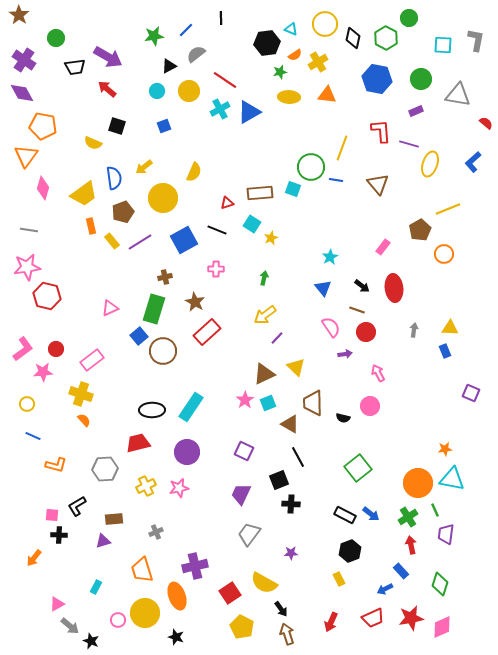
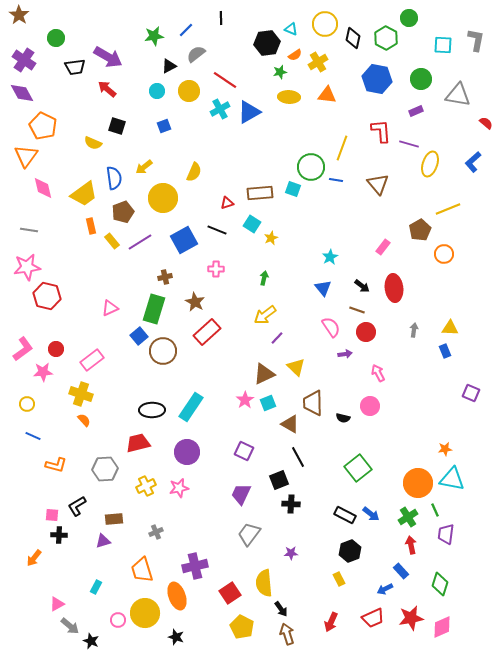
orange pentagon at (43, 126): rotated 16 degrees clockwise
pink diamond at (43, 188): rotated 30 degrees counterclockwise
yellow semicircle at (264, 583): rotated 56 degrees clockwise
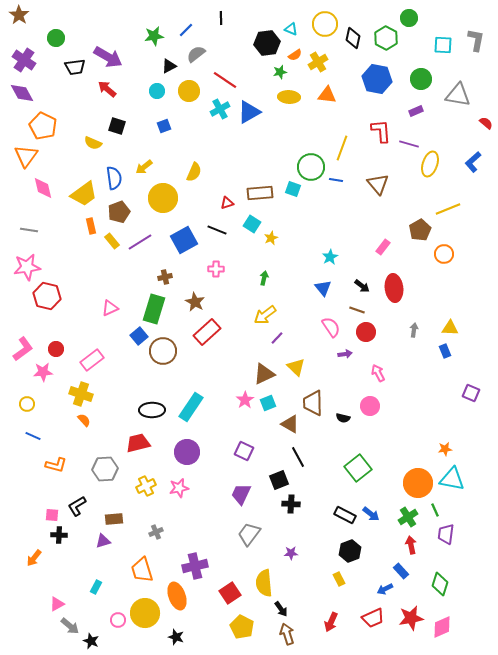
brown pentagon at (123, 212): moved 4 px left
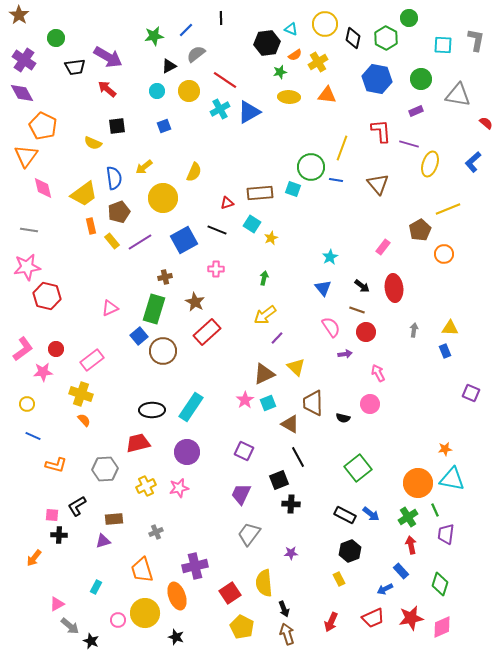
black square at (117, 126): rotated 24 degrees counterclockwise
pink circle at (370, 406): moved 2 px up
black arrow at (281, 609): moved 3 px right; rotated 14 degrees clockwise
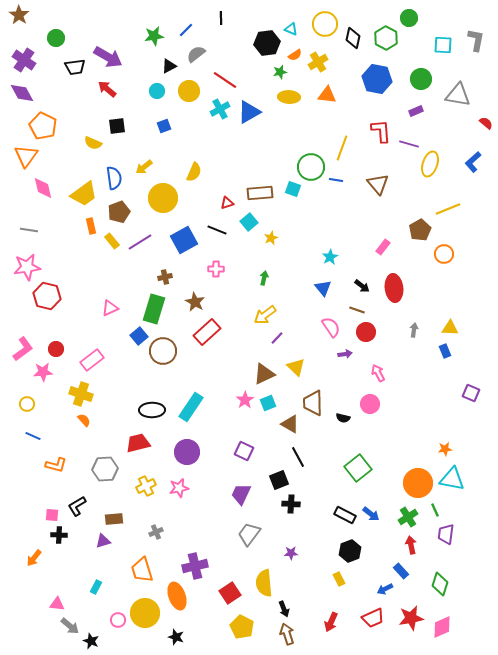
cyan square at (252, 224): moved 3 px left, 2 px up; rotated 18 degrees clockwise
pink triangle at (57, 604): rotated 35 degrees clockwise
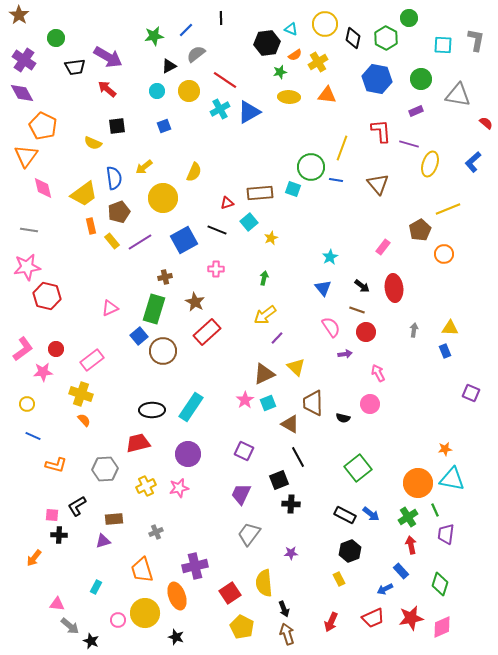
purple circle at (187, 452): moved 1 px right, 2 px down
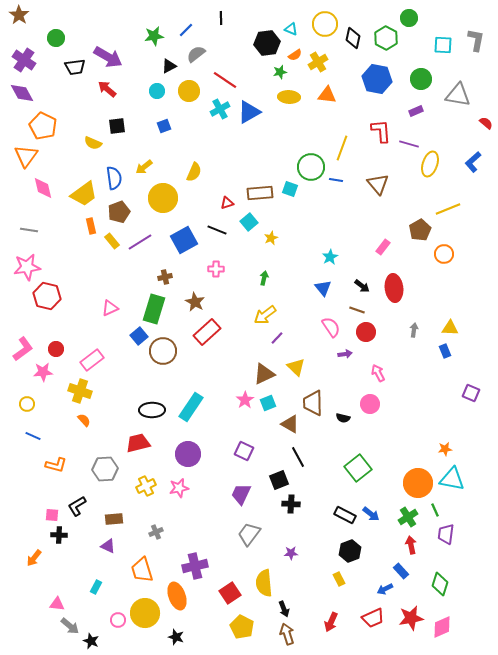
cyan square at (293, 189): moved 3 px left
yellow cross at (81, 394): moved 1 px left, 3 px up
purple triangle at (103, 541): moved 5 px right, 5 px down; rotated 42 degrees clockwise
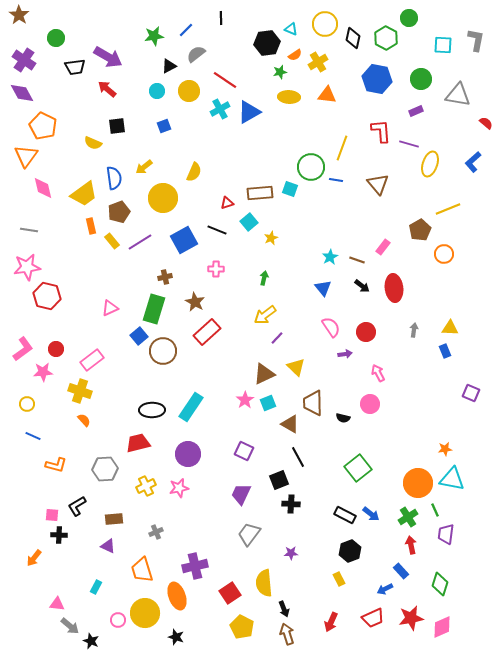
brown line at (357, 310): moved 50 px up
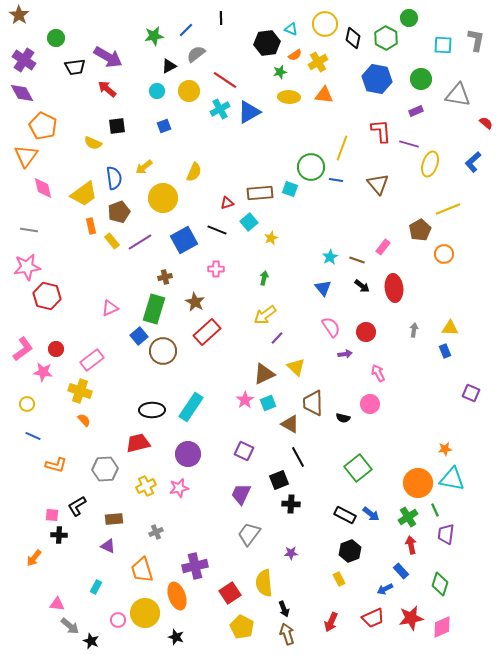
orange triangle at (327, 95): moved 3 px left
pink star at (43, 372): rotated 12 degrees clockwise
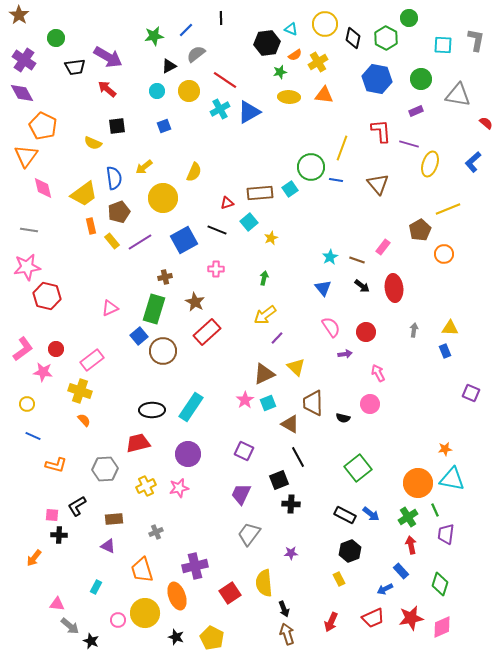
cyan square at (290, 189): rotated 35 degrees clockwise
yellow pentagon at (242, 627): moved 30 px left, 11 px down
